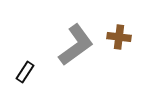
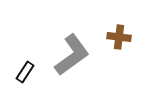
gray L-shape: moved 4 px left, 10 px down
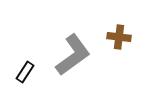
gray L-shape: moved 1 px right
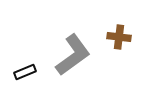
black rectangle: rotated 35 degrees clockwise
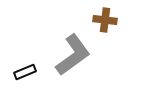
brown cross: moved 14 px left, 17 px up
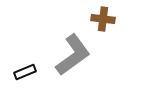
brown cross: moved 2 px left, 1 px up
